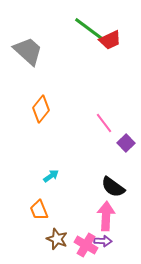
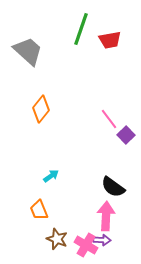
green line: moved 8 px left; rotated 72 degrees clockwise
red trapezoid: rotated 15 degrees clockwise
pink line: moved 5 px right, 4 px up
purple square: moved 8 px up
purple arrow: moved 1 px left, 1 px up
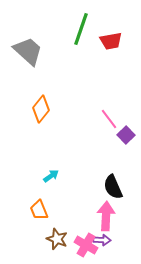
red trapezoid: moved 1 px right, 1 px down
black semicircle: rotated 30 degrees clockwise
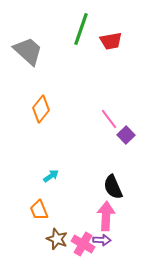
pink cross: moved 3 px left, 1 px up
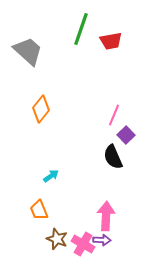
pink line: moved 5 px right, 4 px up; rotated 60 degrees clockwise
black semicircle: moved 30 px up
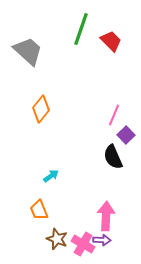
red trapezoid: rotated 125 degrees counterclockwise
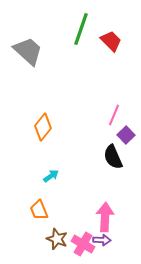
orange diamond: moved 2 px right, 18 px down
pink arrow: moved 1 px left, 1 px down
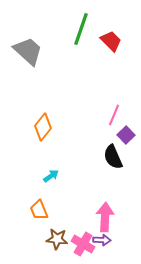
brown star: rotated 15 degrees counterclockwise
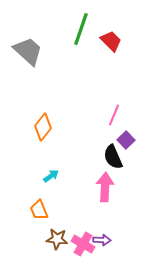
purple square: moved 5 px down
pink arrow: moved 30 px up
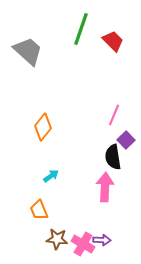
red trapezoid: moved 2 px right
black semicircle: rotated 15 degrees clockwise
